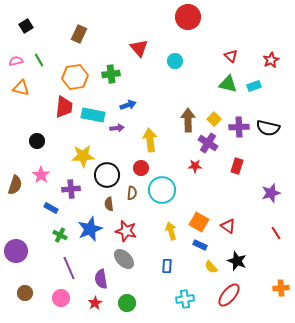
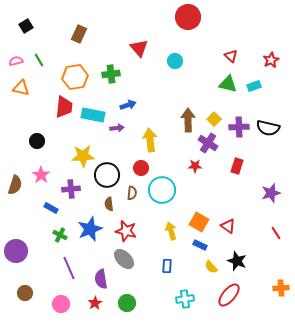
pink circle at (61, 298): moved 6 px down
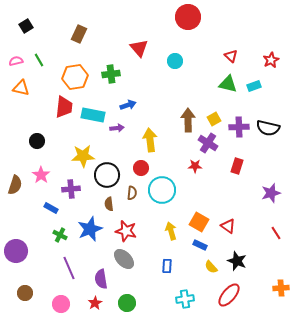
yellow square at (214, 119): rotated 16 degrees clockwise
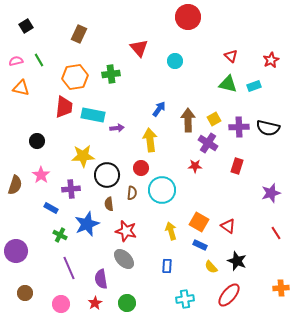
blue arrow at (128, 105): moved 31 px right, 4 px down; rotated 35 degrees counterclockwise
blue star at (90, 229): moved 3 px left, 5 px up
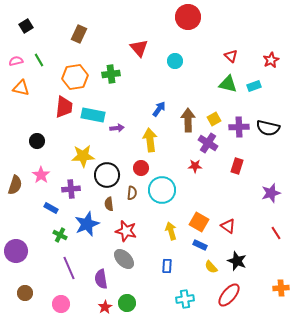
red star at (95, 303): moved 10 px right, 4 px down
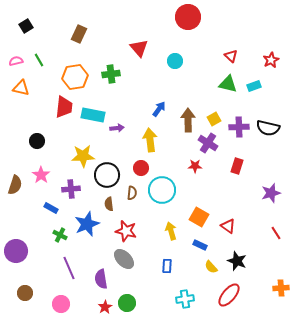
orange square at (199, 222): moved 5 px up
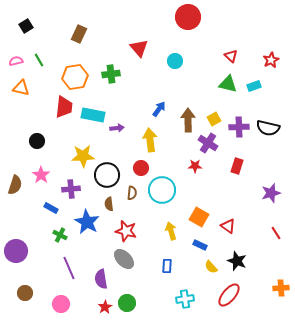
blue star at (87, 224): moved 2 px up; rotated 20 degrees counterclockwise
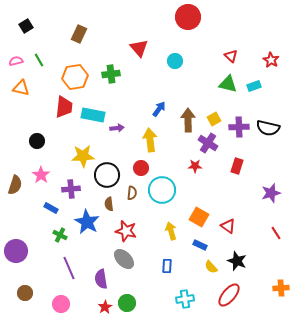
red star at (271, 60): rotated 14 degrees counterclockwise
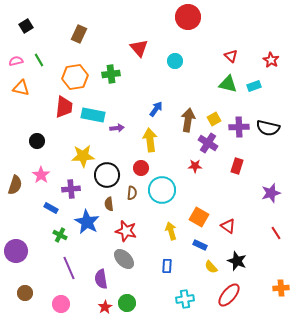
blue arrow at (159, 109): moved 3 px left
brown arrow at (188, 120): rotated 10 degrees clockwise
